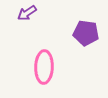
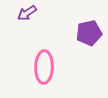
purple pentagon: moved 3 px right; rotated 20 degrees counterclockwise
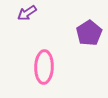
purple pentagon: rotated 20 degrees counterclockwise
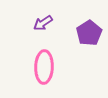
purple arrow: moved 16 px right, 10 px down
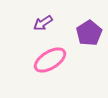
pink ellipse: moved 6 px right, 7 px up; rotated 56 degrees clockwise
